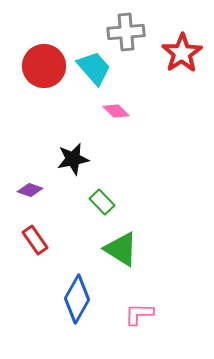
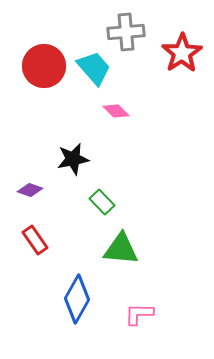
green triangle: rotated 27 degrees counterclockwise
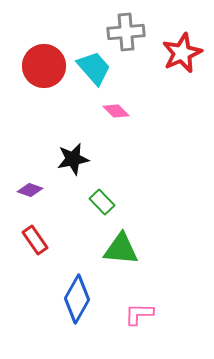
red star: rotated 9 degrees clockwise
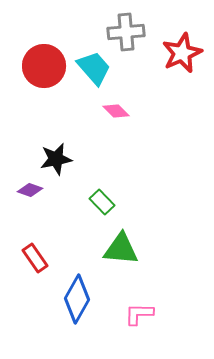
black star: moved 17 px left
red rectangle: moved 18 px down
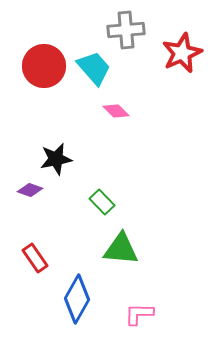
gray cross: moved 2 px up
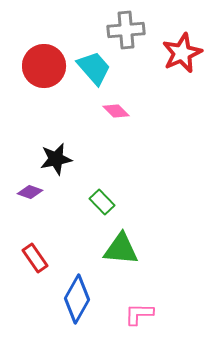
purple diamond: moved 2 px down
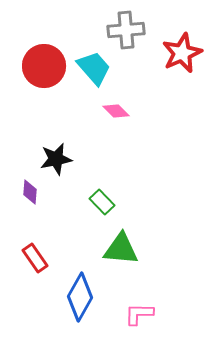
purple diamond: rotated 75 degrees clockwise
blue diamond: moved 3 px right, 2 px up
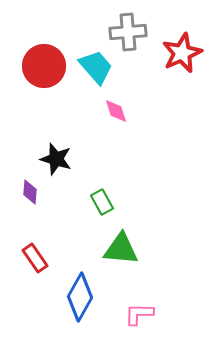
gray cross: moved 2 px right, 2 px down
cyan trapezoid: moved 2 px right, 1 px up
pink diamond: rotated 28 degrees clockwise
black star: rotated 28 degrees clockwise
green rectangle: rotated 15 degrees clockwise
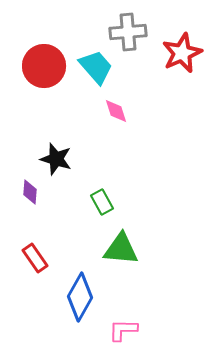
pink L-shape: moved 16 px left, 16 px down
